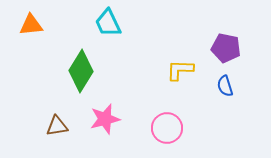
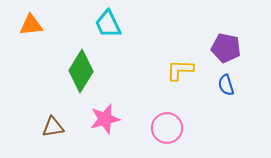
cyan trapezoid: moved 1 px down
blue semicircle: moved 1 px right, 1 px up
brown triangle: moved 4 px left, 1 px down
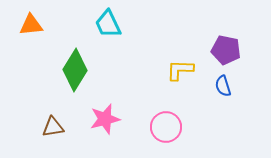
purple pentagon: moved 2 px down
green diamond: moved 6 px left, 1 px up
blue semicircle: moved 3 px left, 1 px down
pink circle: moved 1 px left, 1 px up
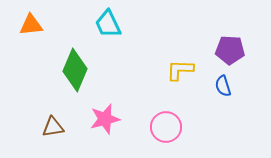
purple pentagon: moved 4 px right; rotated 8 degrees counterclockwise
green diamond: rotated 9 degrees counterclockwise
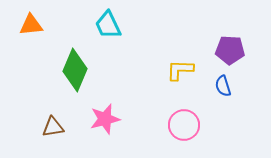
cyan trapezoid: moved 1 px down
pink circle: moved 18 px right, 2 px up
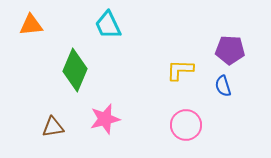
pink circle: moved 2 px right
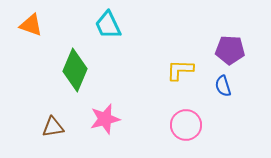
orange triangle: rotated 25 degrees clockwise
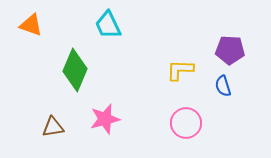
pink circle: moved 2 px up
